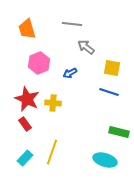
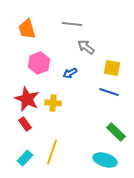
green rectangle: moved 3 px left; rotated 30 degrees clockwise
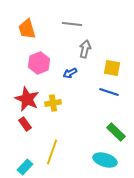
gray arrow: moved 1 px left, 2 px down; rotated 66 degrees clockwise
yellow cross: rotated 14 degrees counterclockwise
cyan rectangle: moved 9 px down
